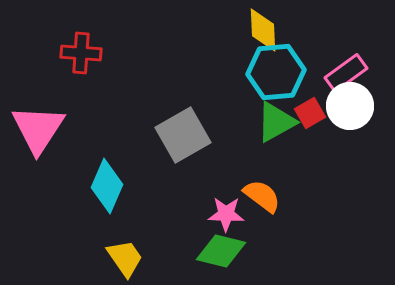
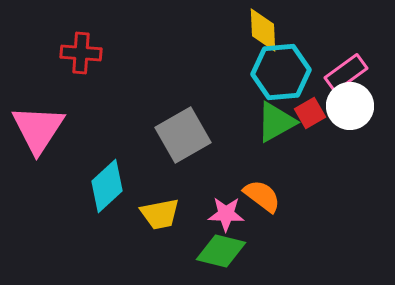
cyan hexagon: moved 5 px right
cyan diamond: rotated 24 degrees clockwise
yellow trapezoid: moved 35 px right, 44 px up; rotated 114 degrees clockwise
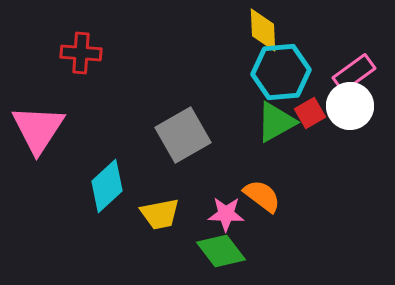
pink rectangle: moved 8 px right
green diamond: rotated 39 degrees clockwise
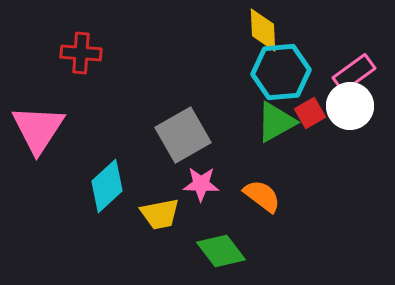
pink star: moved 25 px left, 30 px up
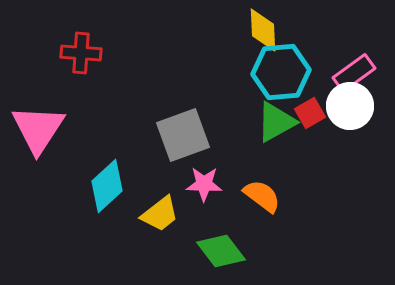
gray square: rotated 10 degrees clockwise
pink star: moved 3 px right
yellow trapezoid: rotated 27 degrees counterclockwise
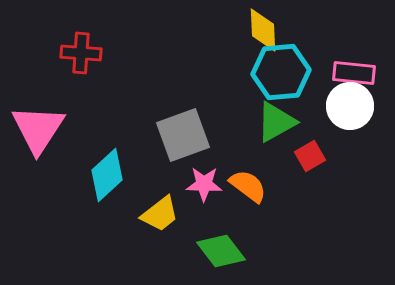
pink rectangle: rotated 42 degrees clockwise
red square: moved 43 px down
cyan diamond: moved 11 px up
orange semicircle: moved 14 px left, 10 px up
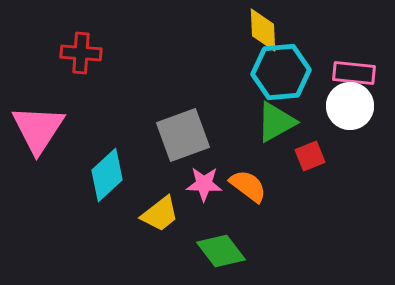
red square: rotated 8 degrees clockwise
